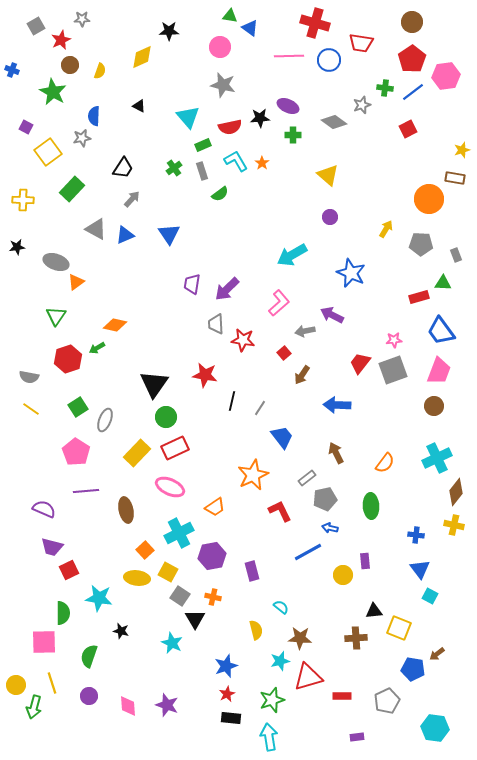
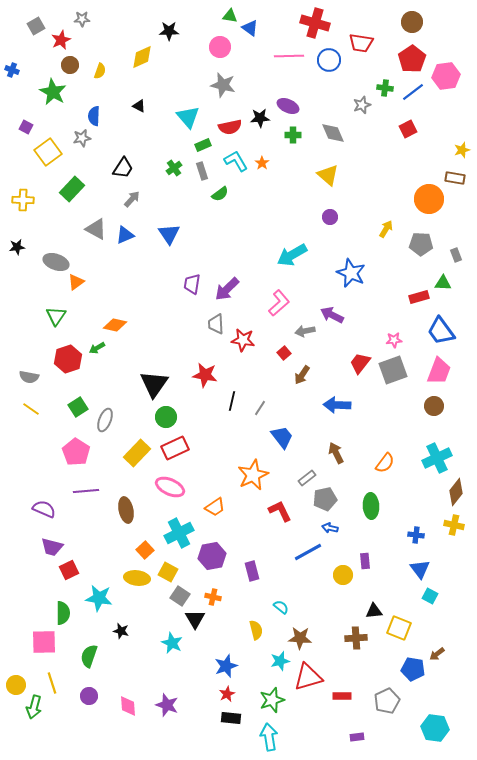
gray diamond at (334, 122): moved 1 px left, 11 px down; rotated 30 degrees clockwise
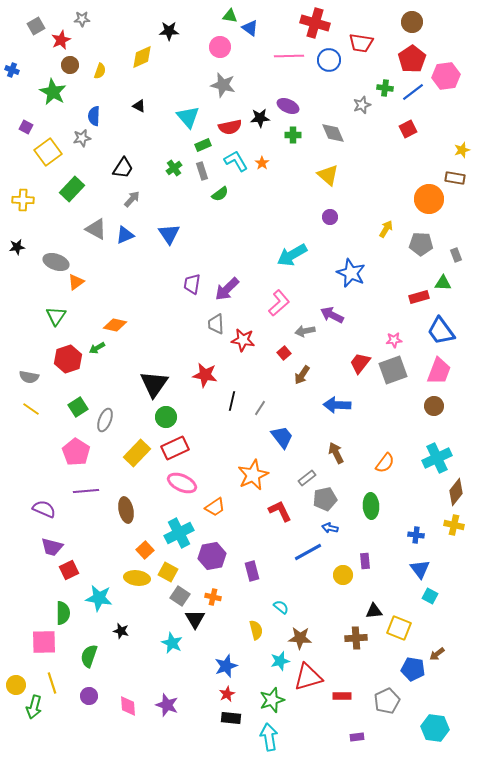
pink ellipse at (170, 487): moved 12 px right, 4 px up
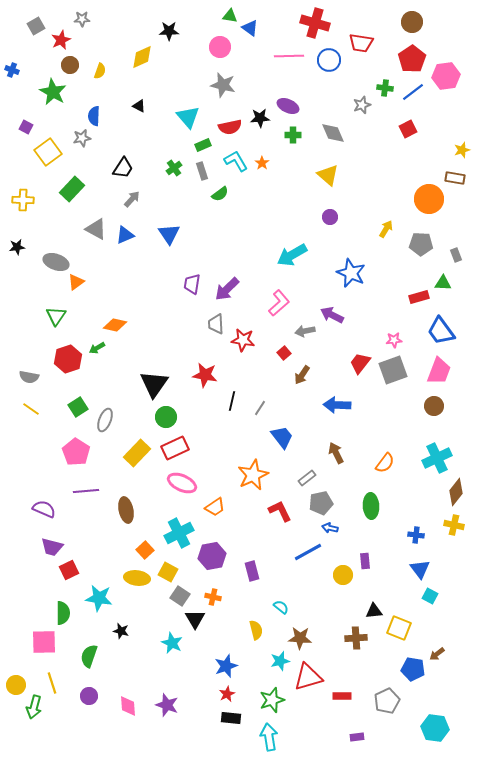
gray pentagon at (325, 499): moved 4 px left, 4 px down
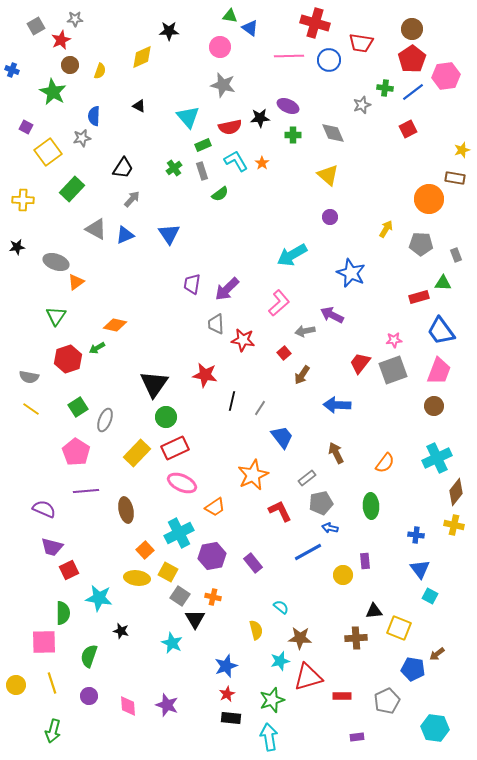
gray star at (82, 19): moved 7 px left
brown circle at (412, 22): moved 7 px down
purple rectangle at (252, 571): moved 1 px right, 8 px up; rotated 24 degrees counterclockwise
green arrow at (34, 707): moved 19 px right, 24 px down
